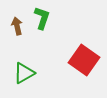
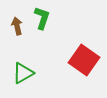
green triangle: moved 1 px left
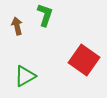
green L-shape: moved 3 px right, 3 px up
green triangle: moved 2 px right, 3 px down
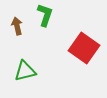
red square: moved 12 px up
green triangle: moved 5 px up; rotated 15 degrees clockwise
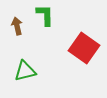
green L-shape: rotated 20 degrees counterclockwise
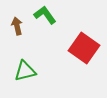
green L-shape: rotated 35 degrees counterclockwise
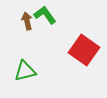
brown arrow: moved 10 px right, 5 px up
red square: moved 2 px down
